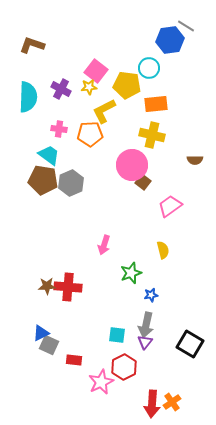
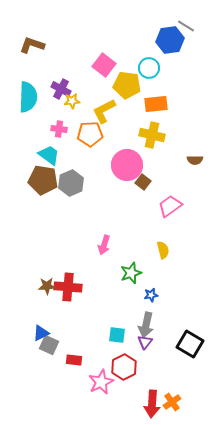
pink square: moved 8 px right, 6 px up
yellow star: moved 17 px left, 14 px down
pink circle: moved 5 px left
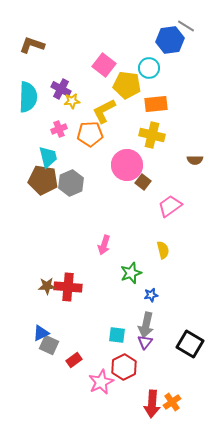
pink cross: rotated 28 degrees counterclockwise
cyan trapezoid: moved 1 px left, 2 px down; rotated 40 degrees clockwise
red rectangle: rotated 42 degrees counterclockwise
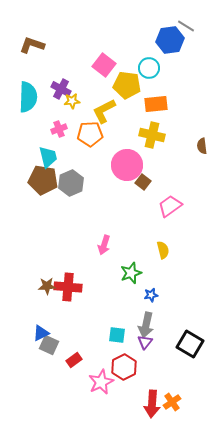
brown semicircle: moved 7 px right, 14 px up; rotated 84 degrees clockwise
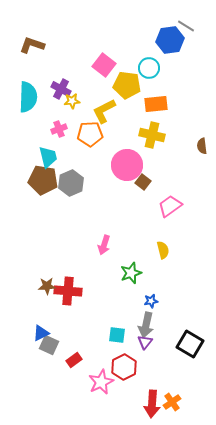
red cross: moved 4 px down
blue star: moved 6 px down
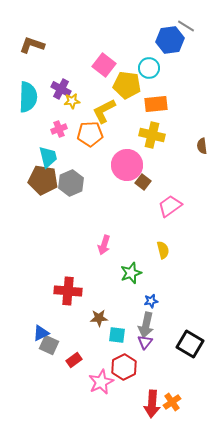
brown star: moved 52 px right, 32 px down
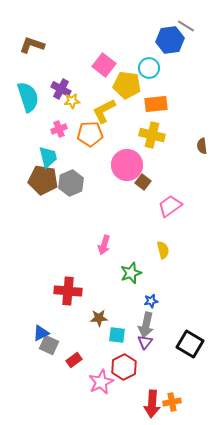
cyan semicircle: rotated 20 degrees counterclockwise
orange cross: rotated 24 degrees clockwise
